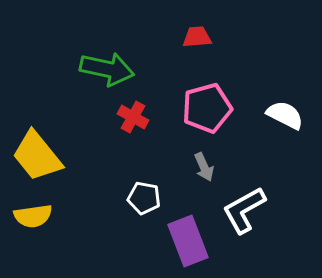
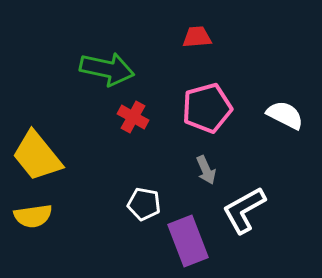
gray arrow: moved 2 px right, 3 px down
white pentagon: moved 6 px down
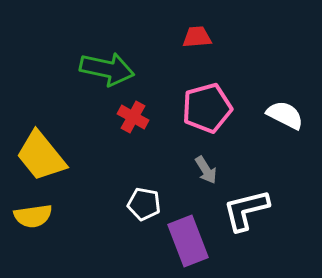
yellow trapezoid: moved 4 px right
gray arrow: rotated 8 degrees counterclockwise
white L-shape: moved 2 px right; rotated 15 degrees clockwise
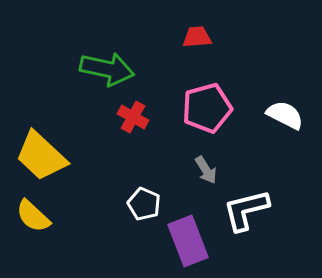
yellow trapezoid: rotated 8 degrees counterclockwise
white pentagon: rotated 12 degrees clockwise
yellow semicircle: rotated 51 degrees clockwise
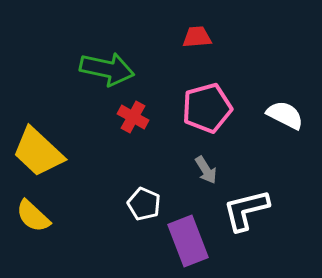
yellow trapezoid: moved 3 px left, 4 px up
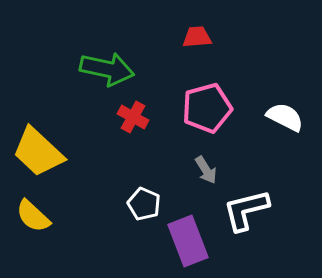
white semicircle: moved 2 px down
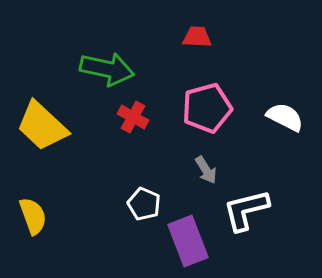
red trapezoid: rotated 8 degrees clockwise
yellow trapezoid: moved 4 px right, 26 px up
yellow semicircle: rotated 153 degrees counterclockwise
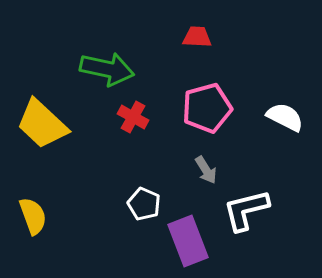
yellow trapezoid: moved 2 px up
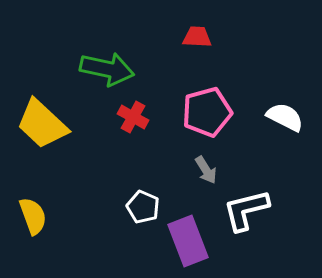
pink pentagon: moved 4 px down
white pentagon: moved 1 px left, 3 px down
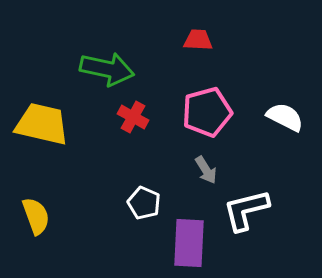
red trapezoid: moved 1 px right, 3 px down
yellow trapezoid: rotated 150 degrees clockwise
white pentagon: moved 1 px right, 4 px up
yellow semicircle: moved 3 px right
purple rectangle: moved 1 px right, 2 px down; rotated 24 degrees clockwise
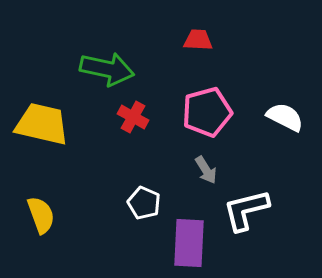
yellow semicircle: moved 5 px right, 1 px up
